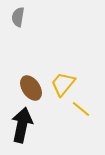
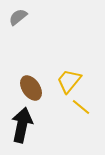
gray semicircle: rotated 42 degrees clockwise
yellow trapezoid: moved 6 px right, 3 px up
yellow line: moved 2 px up
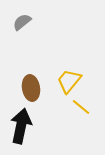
gray semicircle: moved 4 px right, 5 px down
brown ellipse: rotated 25 degrees clockwise
black arrow: moved 1 px left, 1 px down
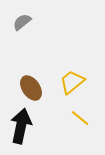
yellow trapezoid: moved 3 px right, 1 px down; rotated 12 degrees clockwise
brown ellipse: rotated 25 degrees counterclockwise
yellow line: moved 1 px left, 11 px down
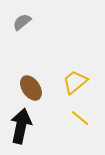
yellow trapezoid: moved 3 px right
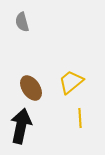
gray semicircle: rotated 66 degrees counterclockwise
yellow trapezoid: moved 4 px left
yellow line: rotated 48 degrees clockwise
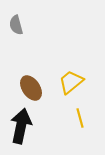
gray semicircle: moved 6 px left, 3 px down
yellow line: rotated 12 degrees counterclockwise
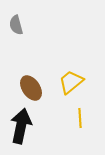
yellow line: rotated 12 degrees clockwise
